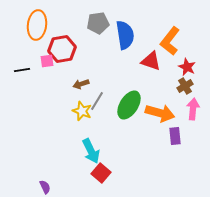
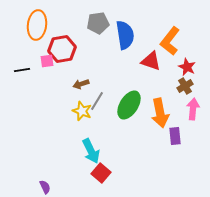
orange arrow: rotated 64 degrees clockwise
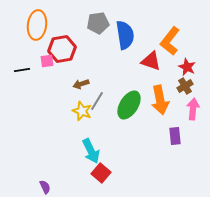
orange arrow: moved 13 px up
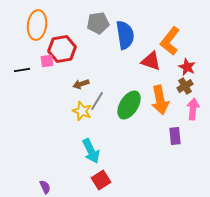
red square: moved 7 px down; rotated 18 degrees clockwise
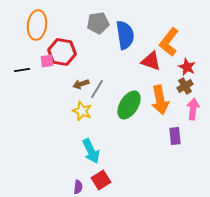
orange L-shape: moved 1 px left, 1 px down
red hexagon: moved 3 px down; rotated 20 degrees clockwise
gray line: moved 12 px up
purple semicircle: moved 33 px right; rotated 32 degrees clockwise
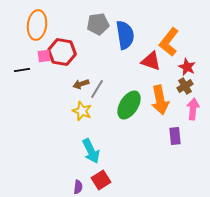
gray pentagon: moved 1 px down
pink square: moved 3 px left, 5 px up
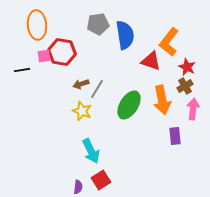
orange ellipse: rotated 12 degrees counterclockwise
orange arrow: moved 2 px right
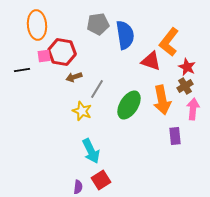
brown arrow: moved 7 px left, 7 px up
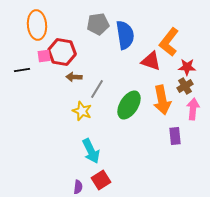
red star: rotated 24 degrees counterclockwise
brown arrow: rotated 21 degrees clockwise
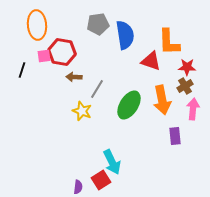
orange L-shape: rotated 40 degrees counterclockwise
black line: rotated 63 degrees counterclockwise
cyan arrow: moved 21 px right, 11 px down
